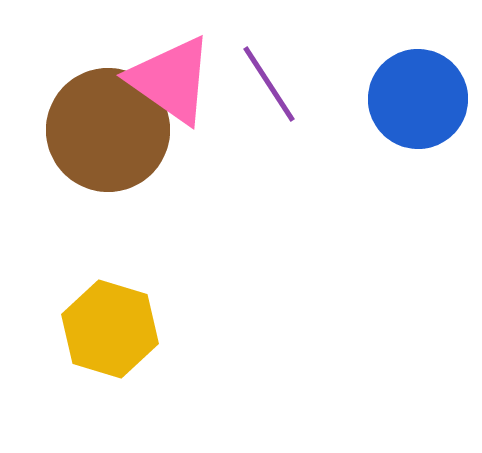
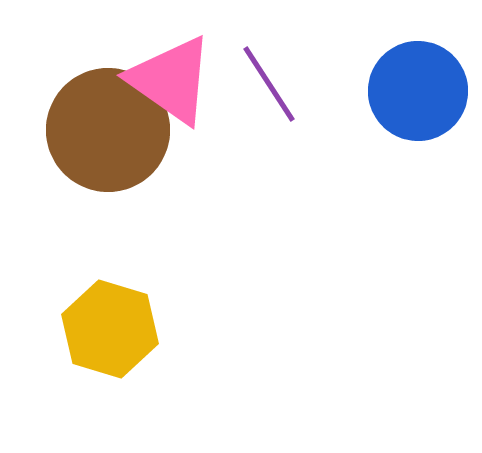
blue circle: moved 8 px up
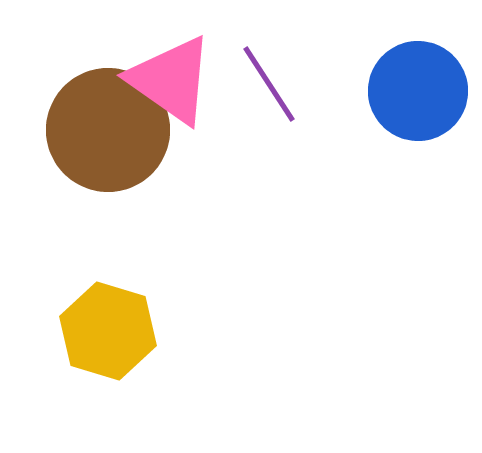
yellow hexagon: moved 2 px left, 2 px down
